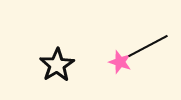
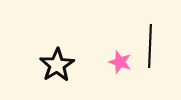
black line: moved 2 px right; rotated 60 degrees counterclockwise
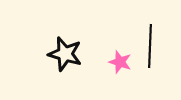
black star: moved 8 px right, 11 px up; rotated 24 degrees counterclockwise
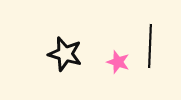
pink star: moved 2 px left
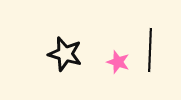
black line: moved 4 px down
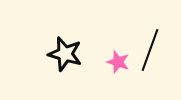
black line: rotated 18 degrees clockwise
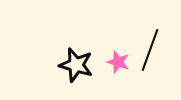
black star: moved 11 px right, 11 px down
